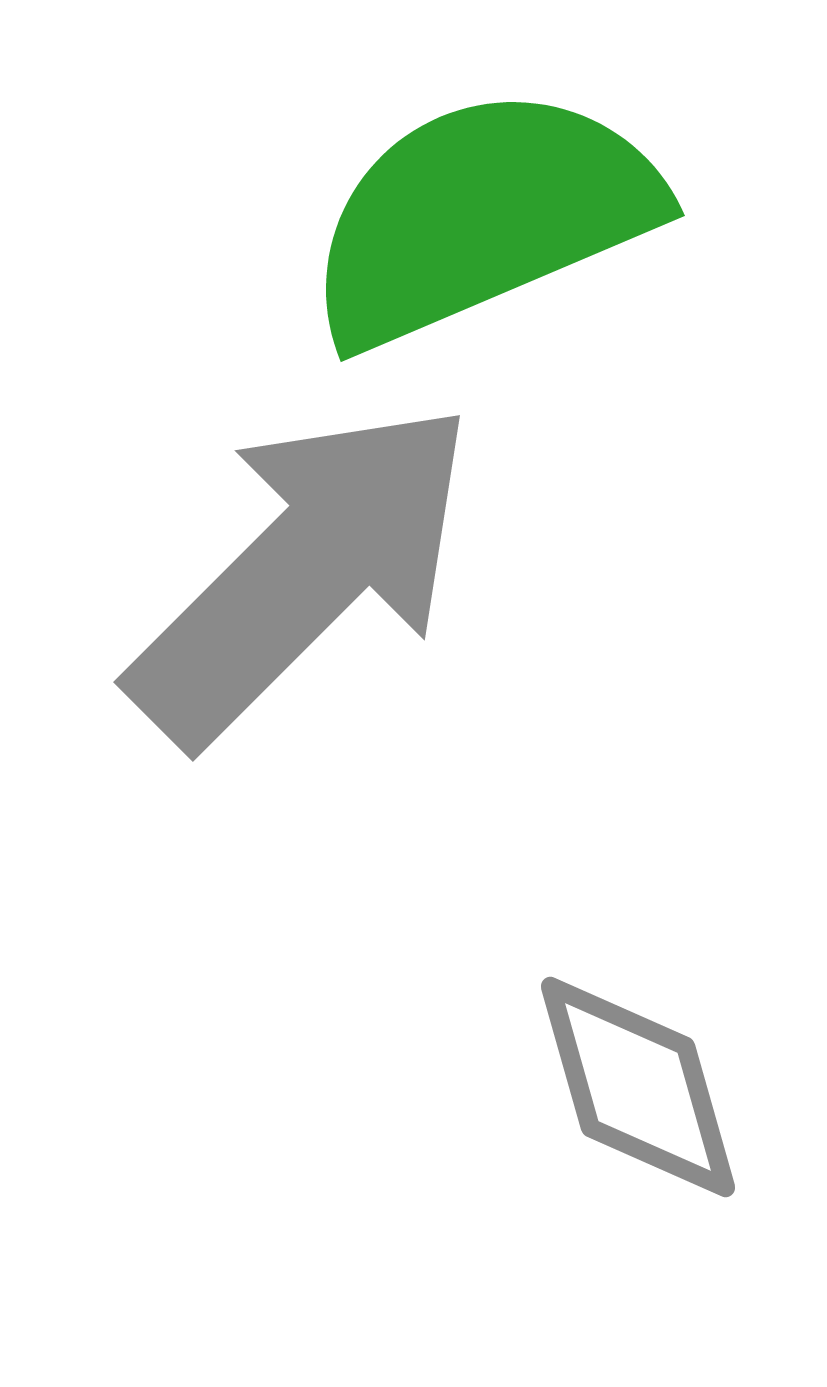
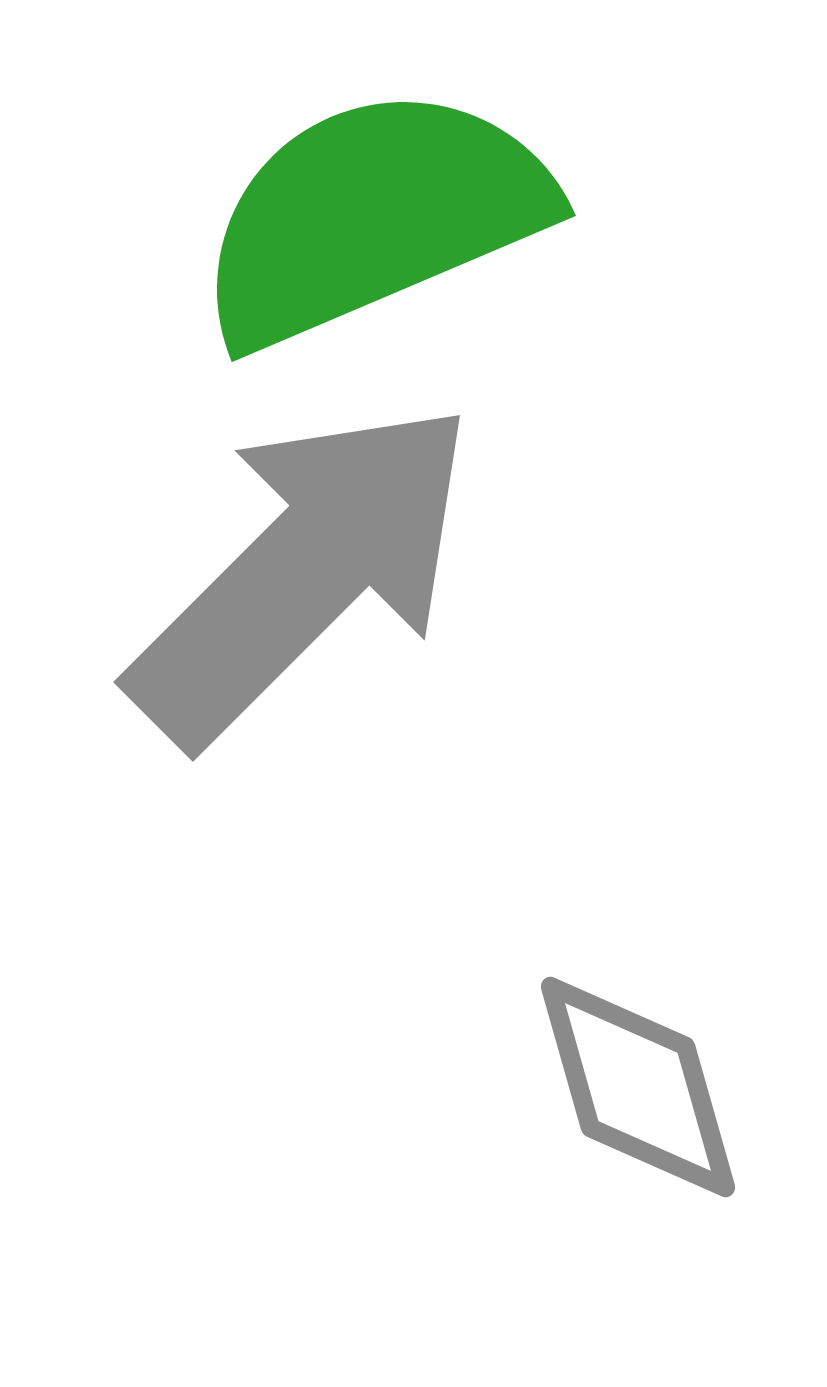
green semicircle: moved 109 px left
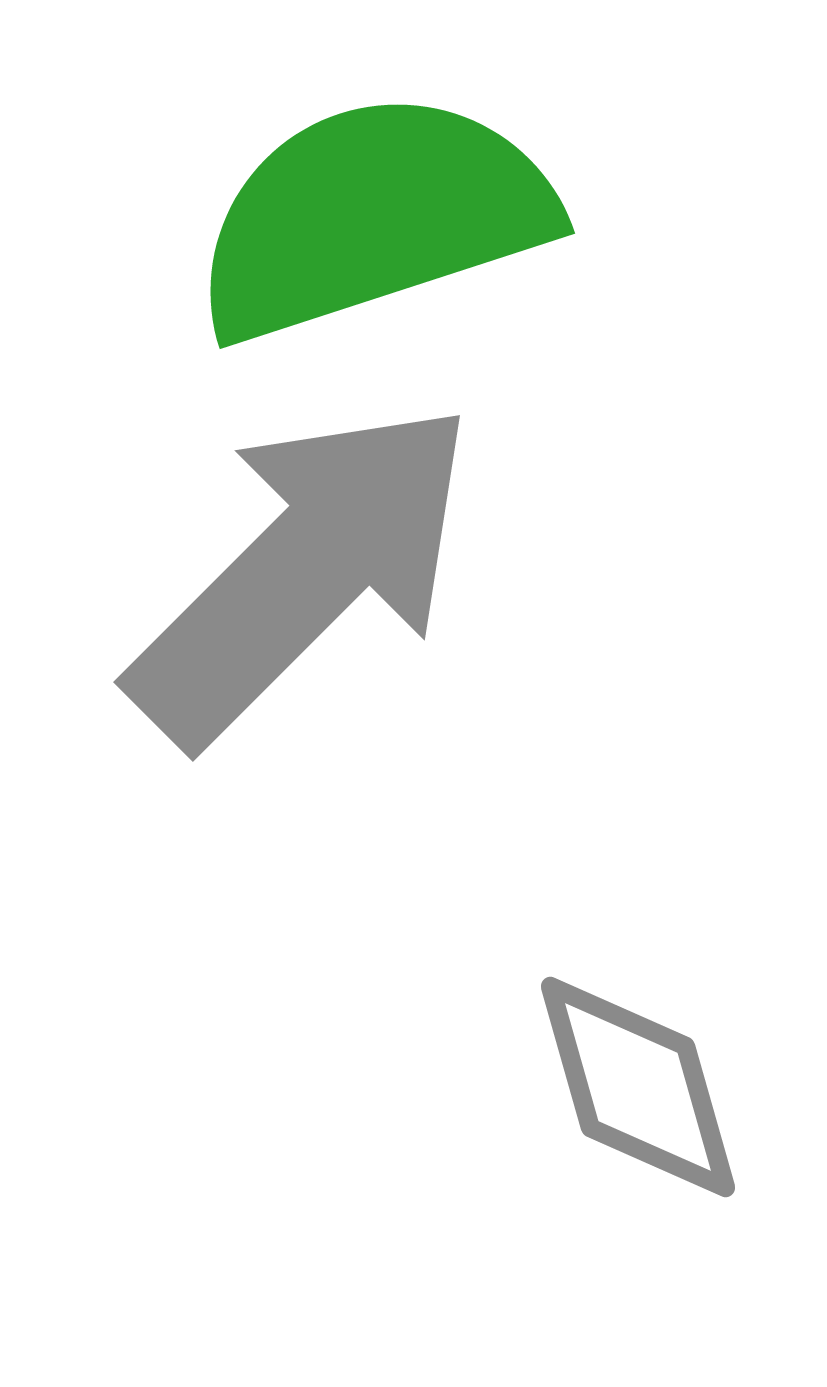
green semicircle: rotated 5 degrees clockwise
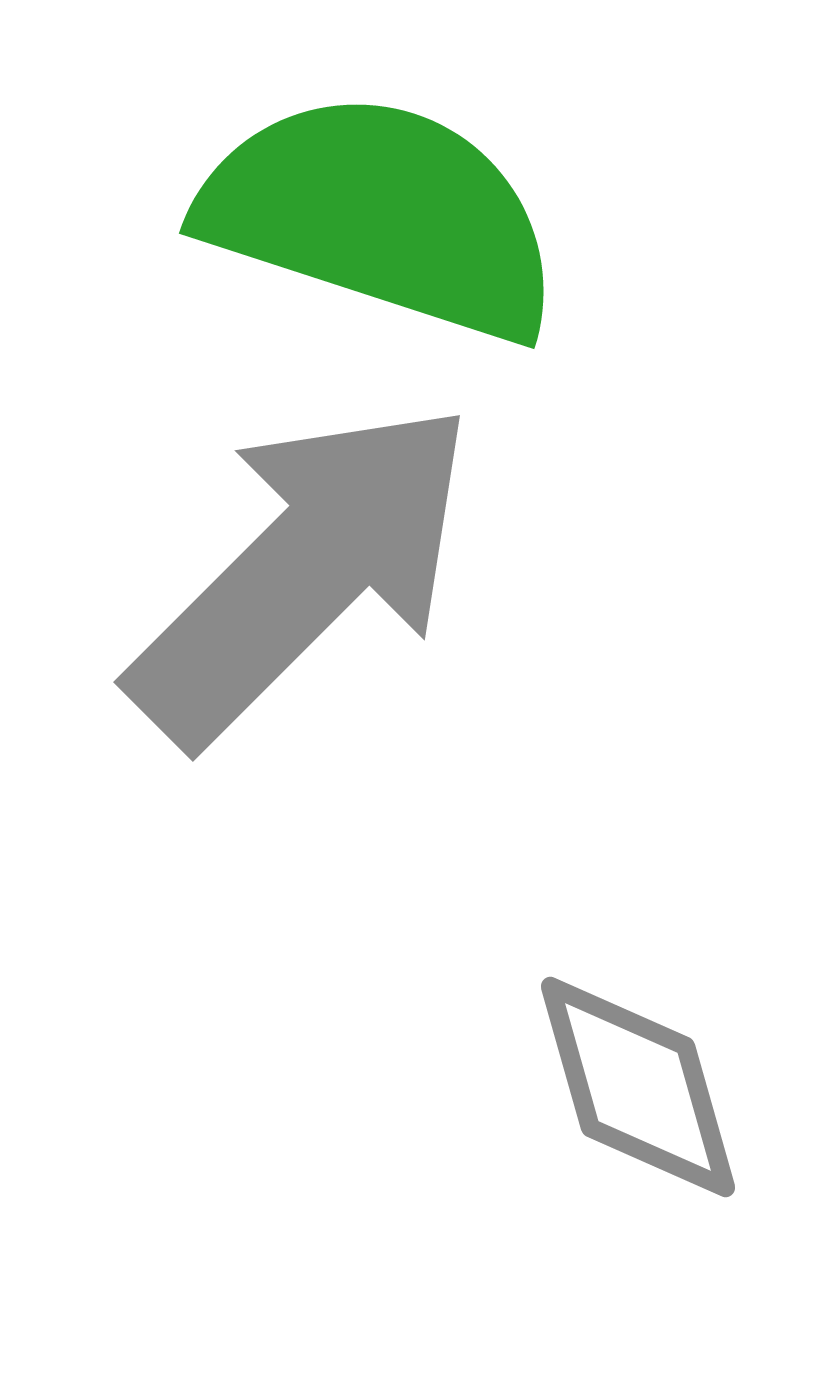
green semicircle: moved 8 px right; rotated 36 degrees clockwise
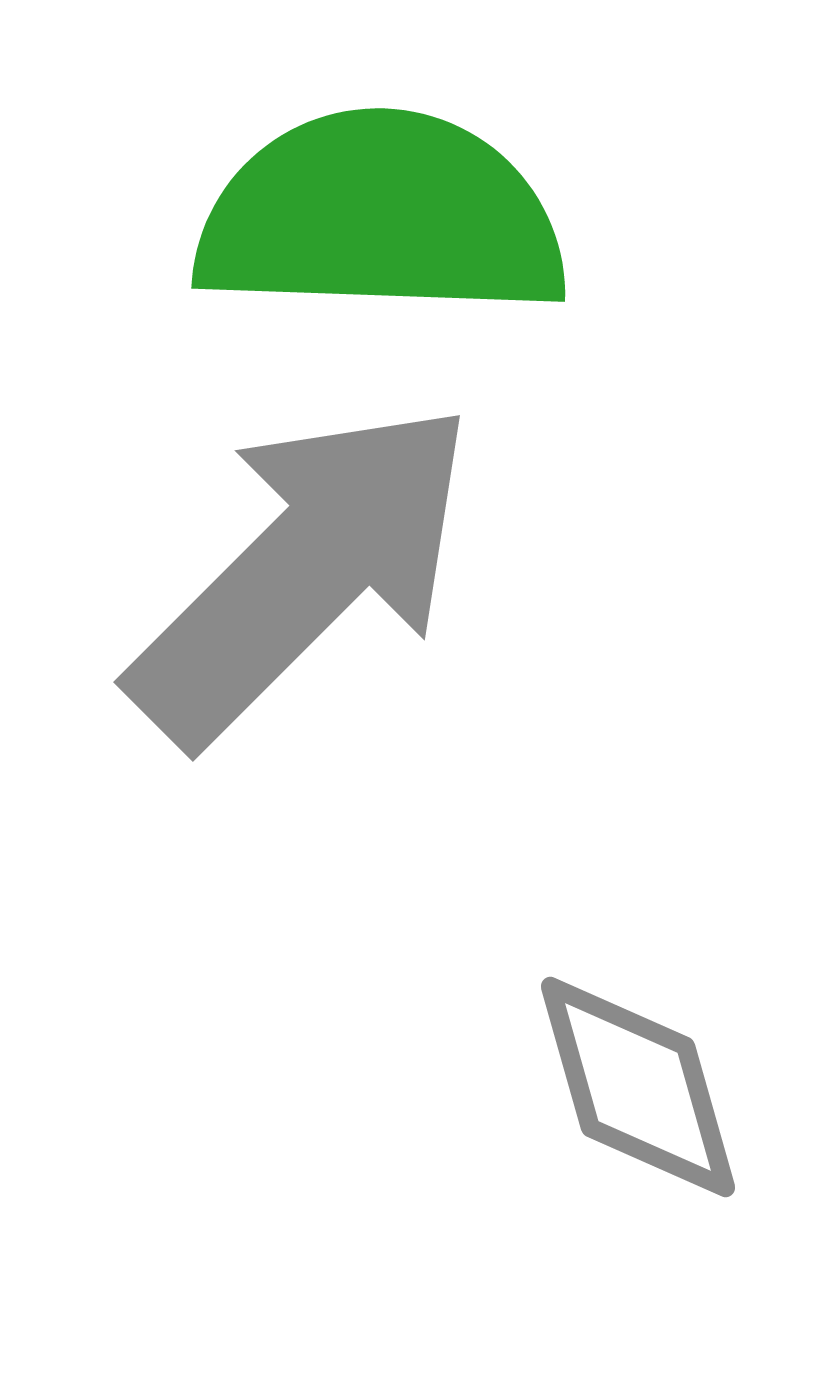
green semicircle: rotated 16 degrees counterclockwise
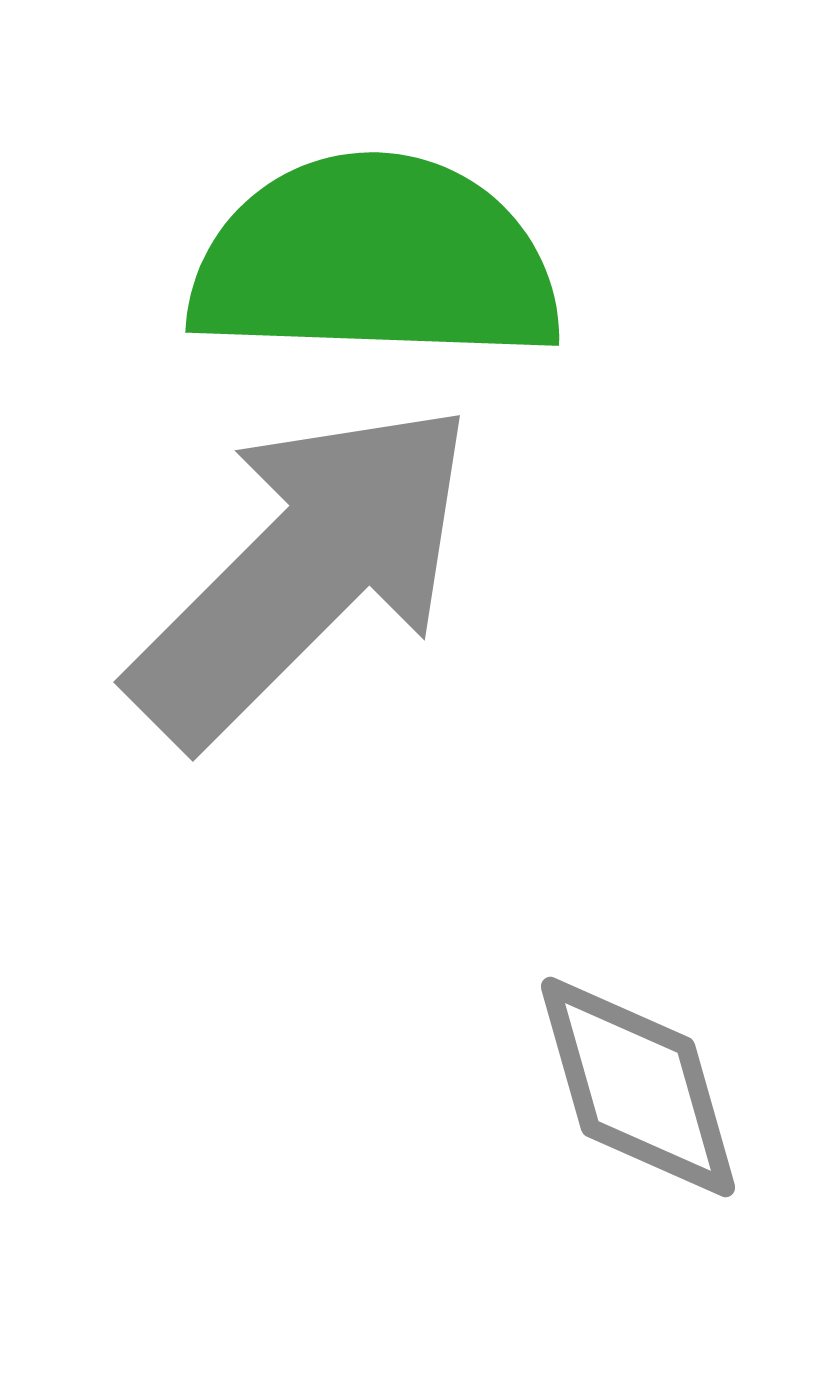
green semicircle: moved 6 px left, 44 px down
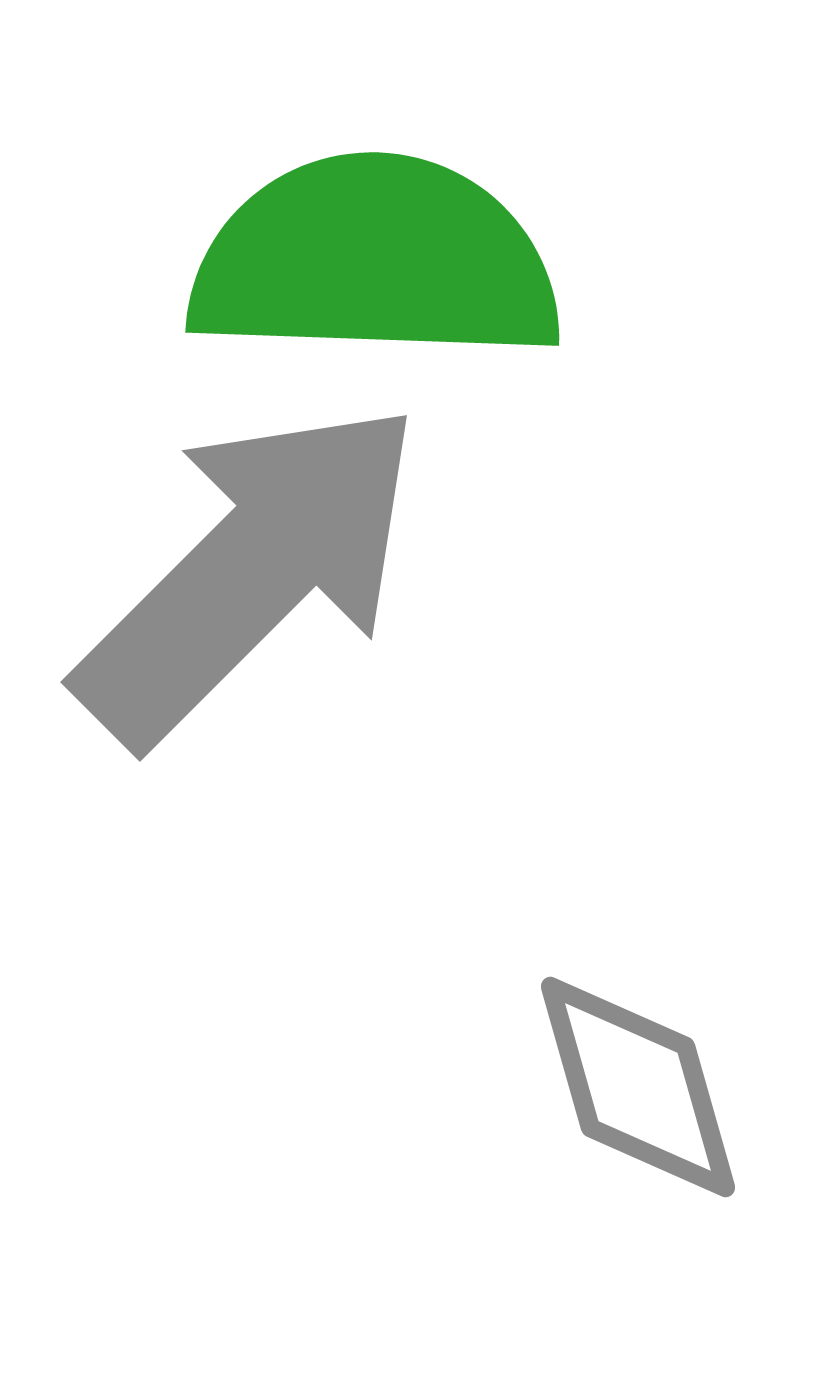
gray arrow: moved 53 px left
